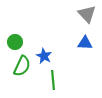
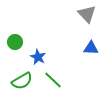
blue triangle: moved 6 px right, 5 px down
blue star: moved 6 px left, 1 px down
green semicircle: moved 15 px down; rotated 35 degrees clockwise
green line: rotated 42 degrees counterclockwise
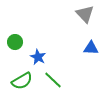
gray triangle: moved 2 px left
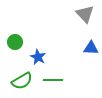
green line: rotated 42 degrees counterclockwise
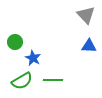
gray triangle: moved 1 px right, 1 px down
blue triangle: moved 2 px left, 2 px up
blue star: moved 5 px left, 1 px down
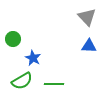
gray triangle: moved 1 px right, 2 px down
green circle: moved 2 px left, 3 px up
green line: moved 1 px right, 4 px down
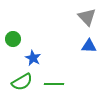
green semicircle: moved 1 px down
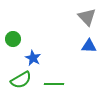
green semicircle: moved 1 px left, 2 px up
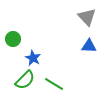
green semicircle: moved 4 px right; rotated 15 degrees counterclockwise
green line: rotated 30 degrees clockwise
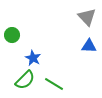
green circle: moved 1 px left, 4 px up
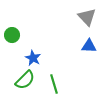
green line: rotated 42 degrees clockwise
